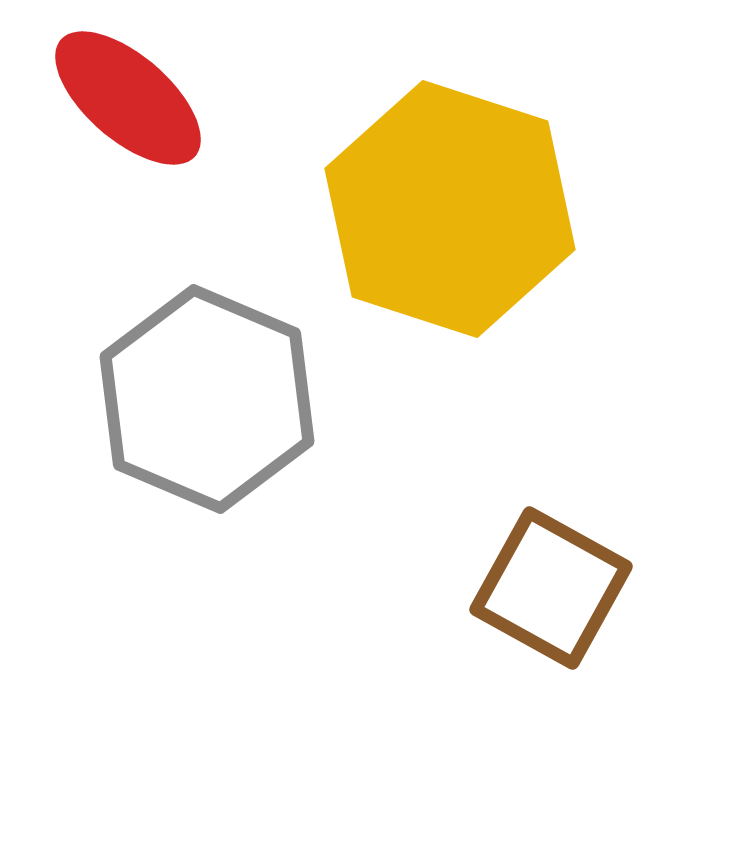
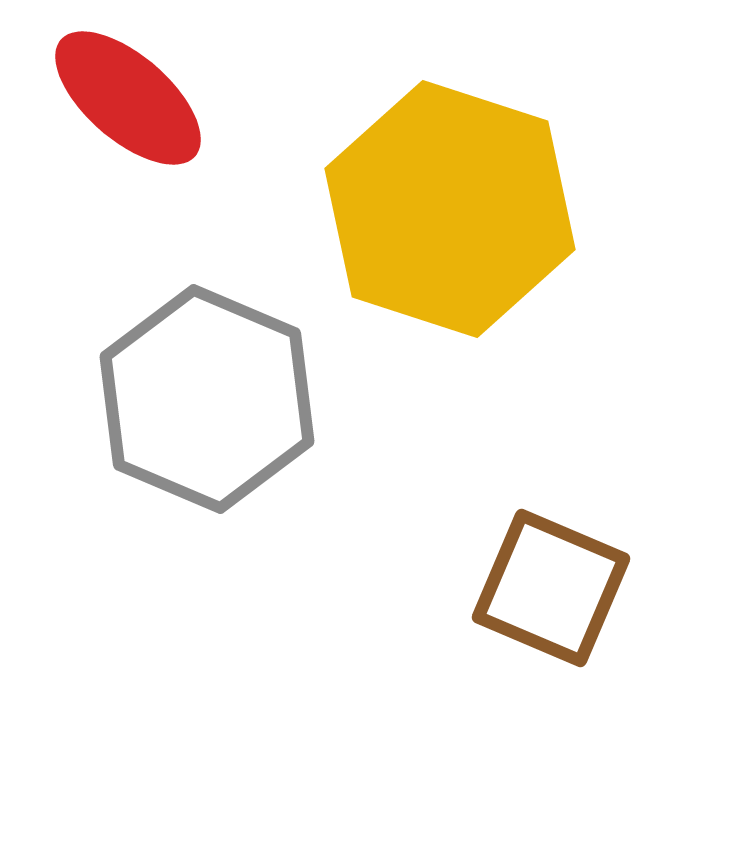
brown square: rotated 6 degrees counterclockwise
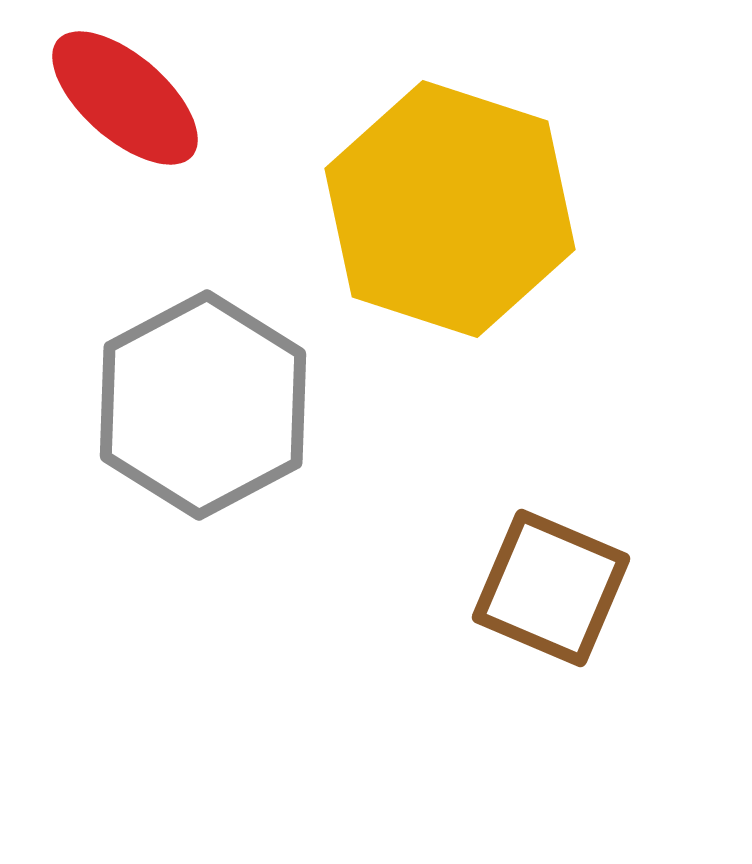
red ellipse: moved 3 px left
gray hexagon: moved 4 px left, 6 px down; rotated 9 degrees clockwise
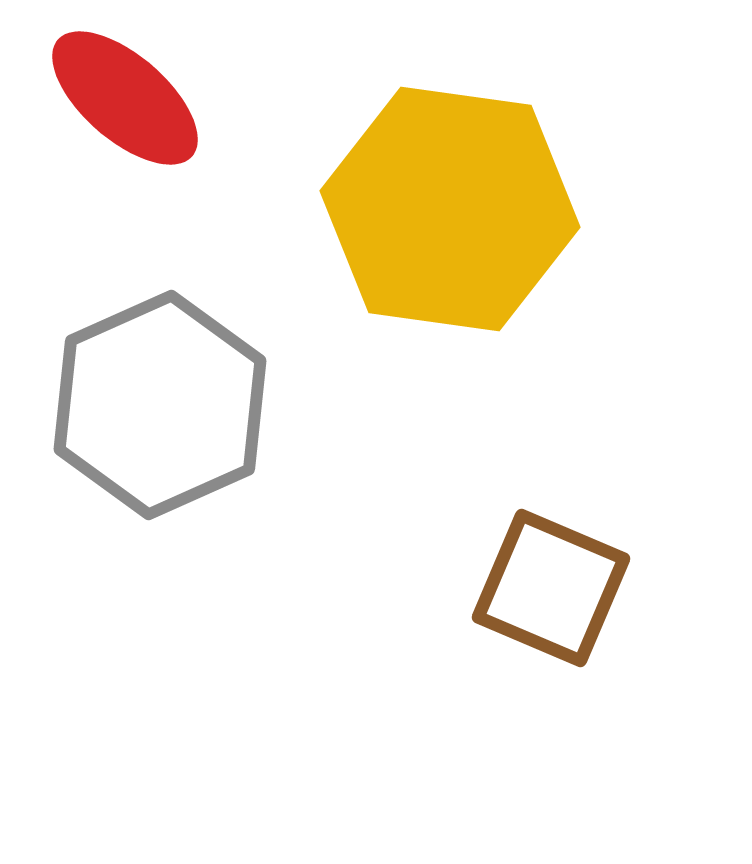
yellow hexagon: rotated 10 degrees counterclockwise
gray hexagon: moved 43 px left; rotated 4 degrees clockwise
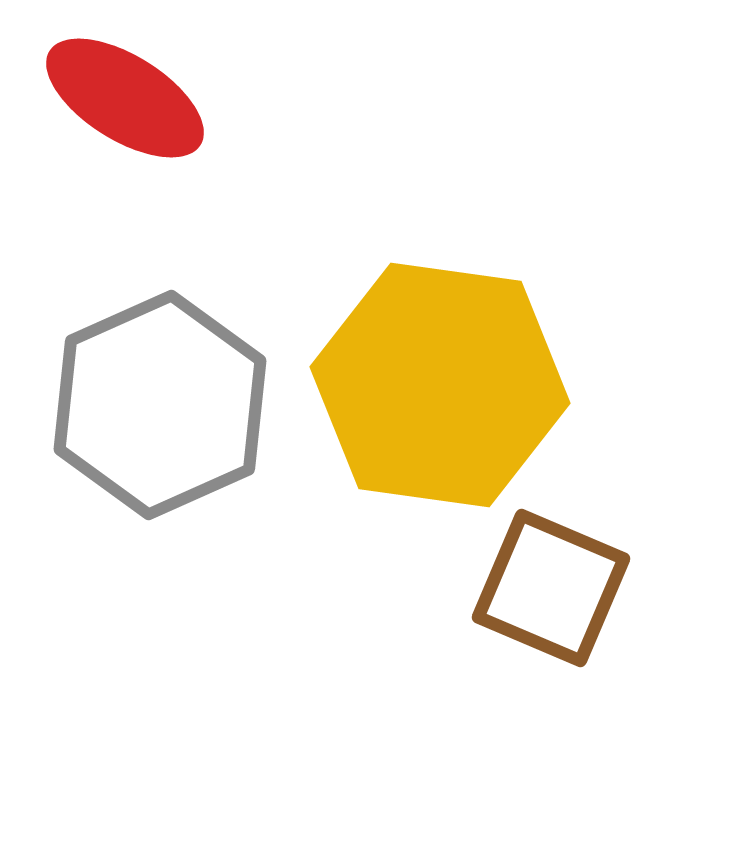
red ellipse: rotated 9 degrees counterclockwise
yellow hexagon: moved 10 px left, 176 px down
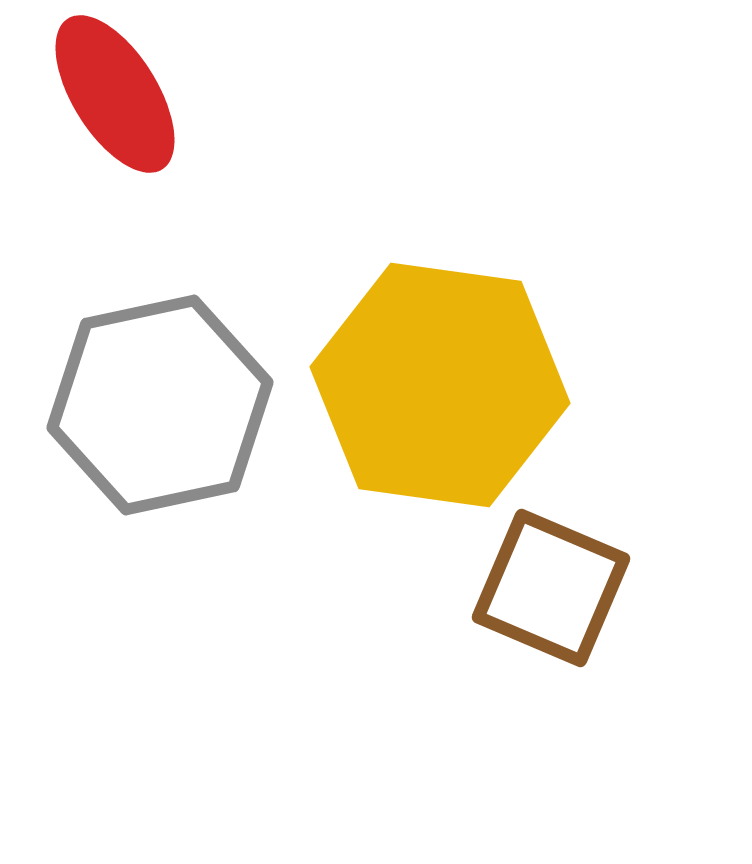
red ellipse: moved 10 px left, 4 px up; rotated 26 degrees clockwise
gray hexagon: rotated 12 degrees clockwise
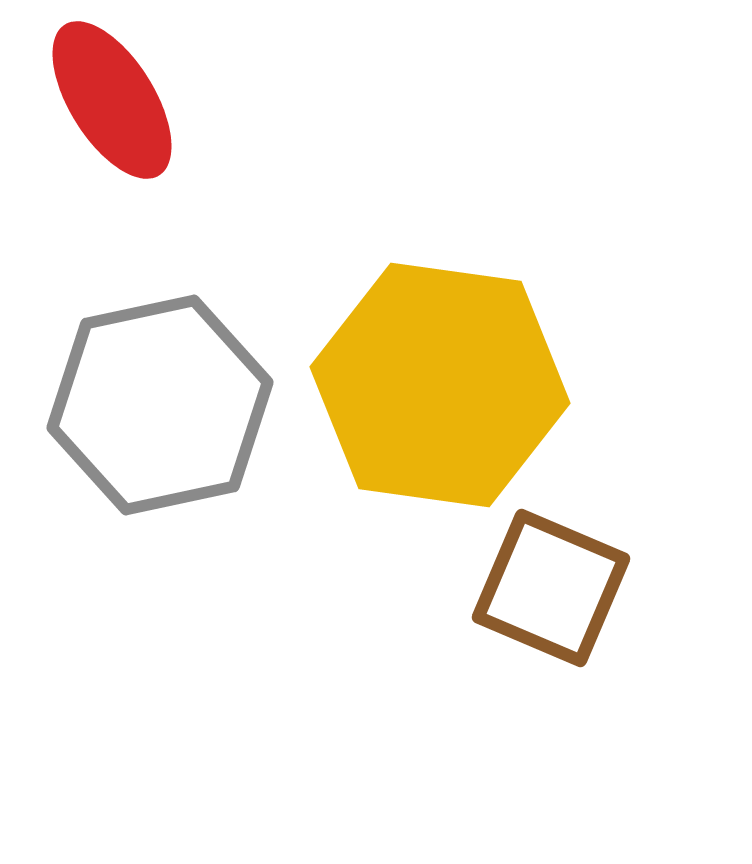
red ellipse: moved 3 px left, 6 px down
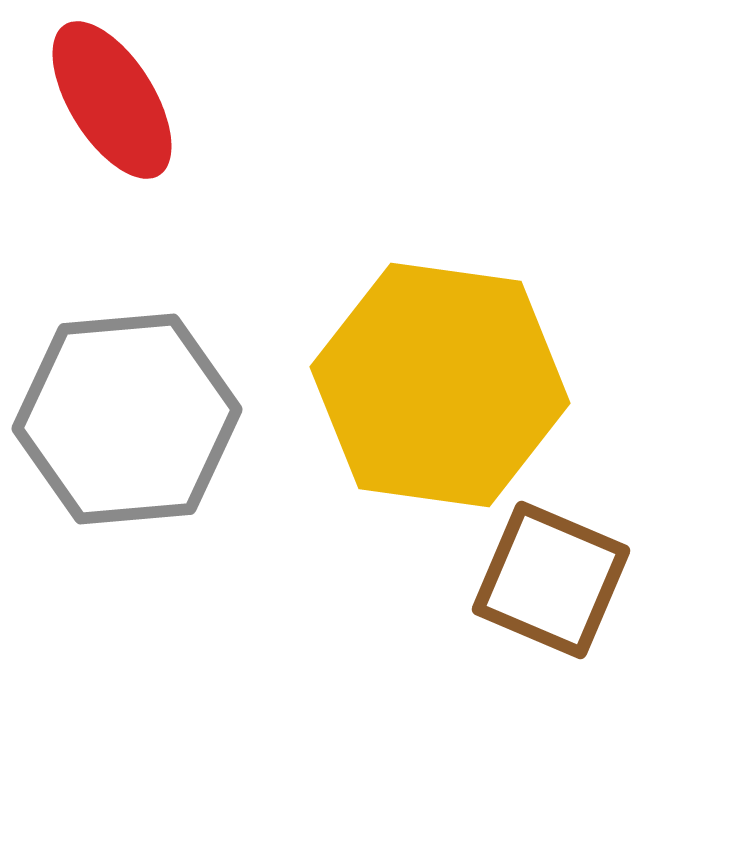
gray hexagon: moved 33 px left, 14 px down; rotated 7 degrees clockwise
brown square: moved 8 px up
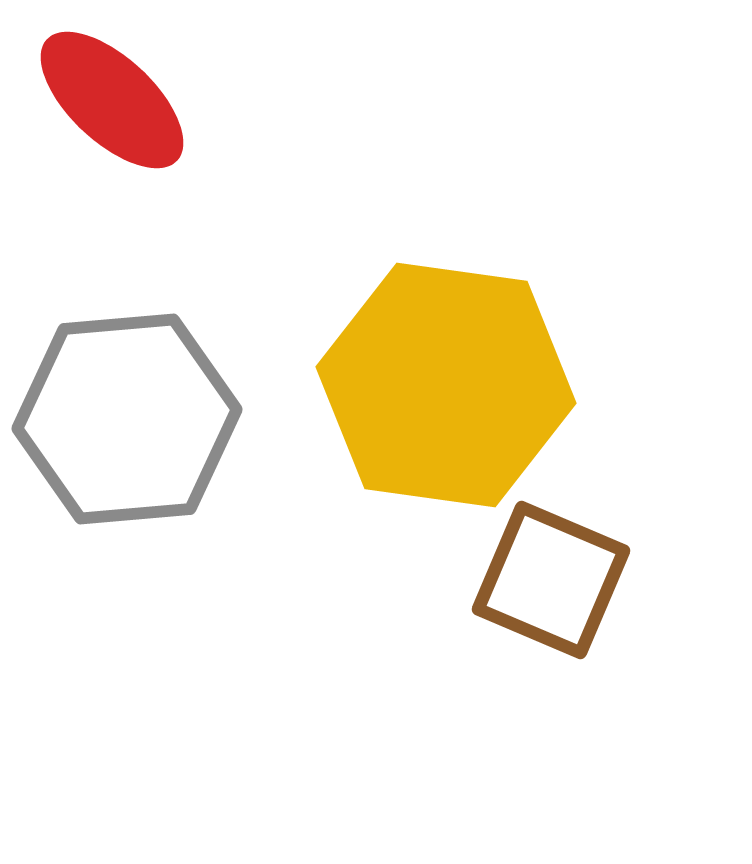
red ellipse: rotated 15 degrees counterclockwise
yellow hexagon: moved 6 px right
